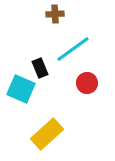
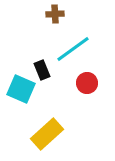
black rectangle: moved 2 px right, 2 px down
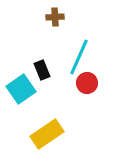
brown cross: moved 3 px down
cyan line: moved 6 px right, 8 px down; rotated 30 degrees counterclockwise
cyan square: rotated 32 degrees clockwise
yellow rectangle: rotated 8 degrees clockwise
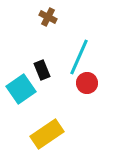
brown cross: moved 7 px left; rotated 30 degrees clockwise
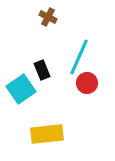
yellow rectangle: rotated 28 degrees clockwise
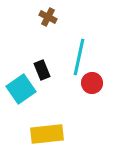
cyan line: rotated 12 degrees counterclockwise
red circle: moved 5 px right
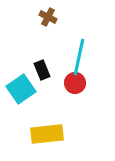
red circle: moved 17 px left
